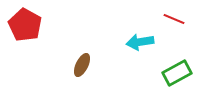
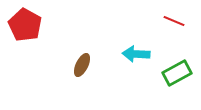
red line: moved 2 px down
cyan arrow: moved 4 px left, 12 px down; rotated 12 degrees clockwise
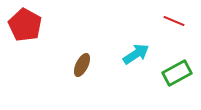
cyan arrow: rotated 144 degrees clockwise
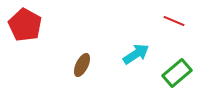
green rectangle: rotated 12 degrees counterclockwise
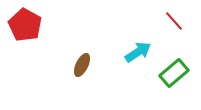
red line: rotated 25 degrees clockwise
cyan arrow: moved 2 px right, 2 px up
green rectangle: moved 3 px left
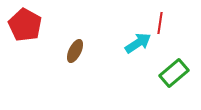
red line: moved 14 px left, 2 px down; rotated 50 degrees clockwise
cyan arrow: moved 9 px up
brown ellipse: moved 7 px left, 14 px up
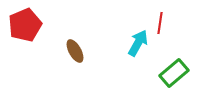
red pentagon: rotated 20 degrees clockwise
cyan arrow: rotated 28 degrees counterclockwise
brown ellipse: rotated 55 degrees counterclockwise
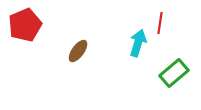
cyan arrow: rotated 12 degrees counterclockwise
brown ellipse: moved 3 px right; rotated 65 degrees clockwise
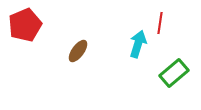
cyan arrow: moved 1 px down
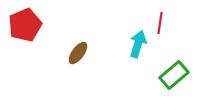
brown ellipse: moved 2 px down
green rectangle: moved 2 px down
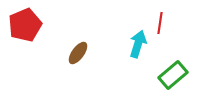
green rectangle: moved 1 px left
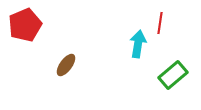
cyan arrow: rotated 8 degrees counterclockwise
brown ellipse: moved 12 px left, 12 px down
